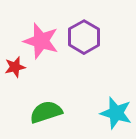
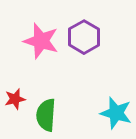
red star: moved 32 px down
green semicircle: moved 3 px down; rotated 68 degrees counterclockwise
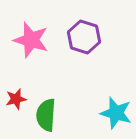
purple hexagon: rotated 12 degrees counterclockwise
pink star: moved 10 px left, 1 px up
red star: moved 1 px right
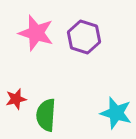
pink star: moved 5 px right, 7 px up
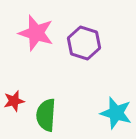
purple hexagon: moved 6 px down
red star: moved 2 px left, 2 px down
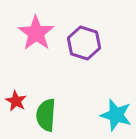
pink star: rotated 18 degrees clockwise
red star: moved 2 px right; rotated 30 degrees counterclockwise
cyan star: moved 2 px down
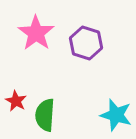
purple hexagon: moved 2 px right
green semicircle: moved 1 px left
